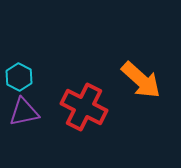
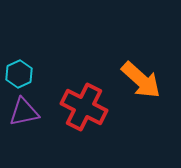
cyan hexagon: moved 3 px up; rotated 8 degrees clockwise
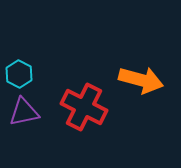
cyan hexagon: rotated 8 degrees counterclockwise
orange arrow: rotated 27 degrees counterclockwise
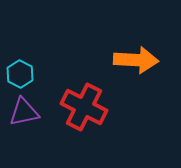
cyan hexagon: moved 1 px right
orange arrow: moved 5 px left, 20 px up; rotated 12 degrees counterclockwise
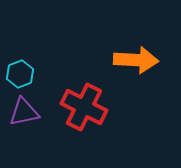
cyan hexagon: rotated 12 degrees clockwise
